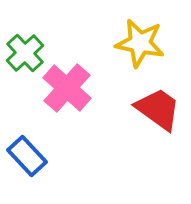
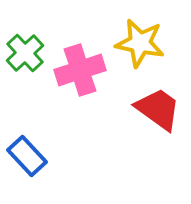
pink cross: moved 13 px right, 18 px up; rotated 30 degrees clockwise
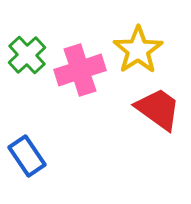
yellow star: moved 2 px left, 7 px down; rotated 27 degrees clockwise
green cross: moved 2 px right, 2 px down
blue rectangle: rotated 9 degrees clockwise
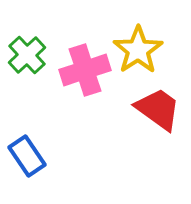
pink cross: moved 5 px right
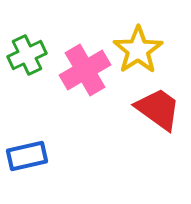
green cross: rotated 18 degrees clockwise
pink cross: rotated 12 degrees counterclockwise
blue rectangle: rotated 69 degrees counterclockwise
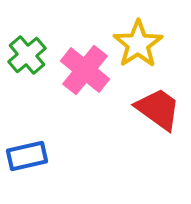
yellow star: moved 6 px up
green cross: rotated 15 degrees counterclockwise
pink cross: rotated 21 degrees counterclockwise
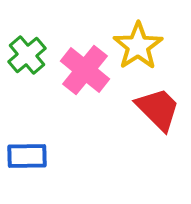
yellow star: moved 2 px down
red trapezoid: rotated 9 degrees clockwise
blue rectangle: rotated 12 degrees clockwise
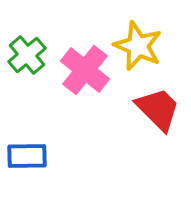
yellow star: rotated 15 degrees counterclockwise
